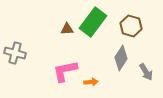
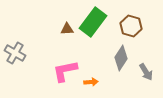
gray cross: rotated 15 degrees clockwise
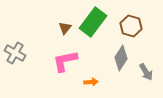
brown triangle: moved 2 px left, 1 px up; rotated 48 degrees counterclockwise
pink L-shape: moved 10 px up
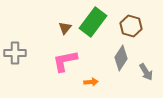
gray cross: rotated 30 degrees counterclockwise
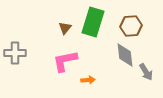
green rectangle: rotated 20 degrees counterclockwise
brown hexagon: rotated 20 degrees counterclockwise
gray diamond: moved 4 px right, 3 px up; rotated 40 degrees counterclockwise
orange arrow: moved 3 px left, 2 px up
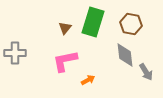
brown hexagon: moved 2 px up; rotated 15 degrees clockwise
orange arrow: rotated 24 degrees counterclockwise
